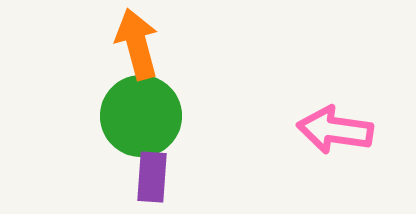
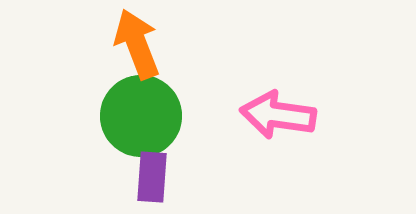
orange arrow: rotated 6 degrees counterclockwise
pink arrow: moved 57 px left, 15 px up
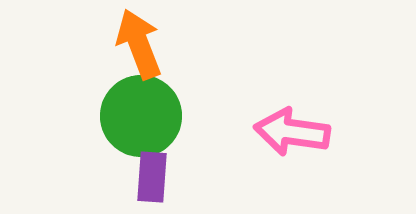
orange arrow: moved 2 px right
pink arrow: moved 14 px right, 17 px down
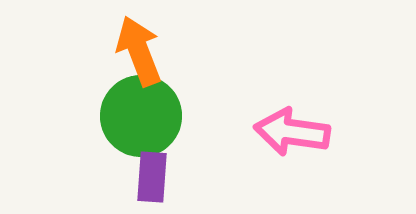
orange arrow: moved 7 px down
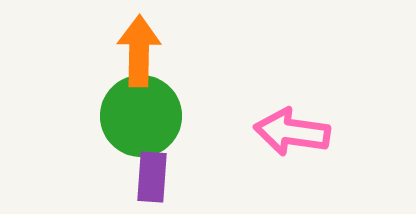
orange arrow: rotated 22 degrees clockwise
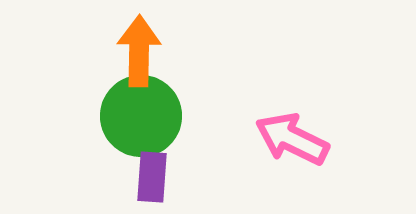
pink arrow: moved 7 px down; rotated 18 degrees clockwise
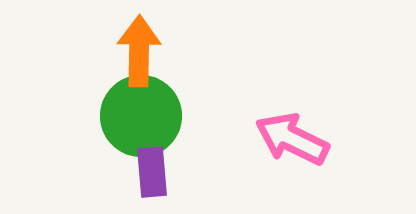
purple rectangle: moved 5 px up; rotated 9 degrees counterclockwise
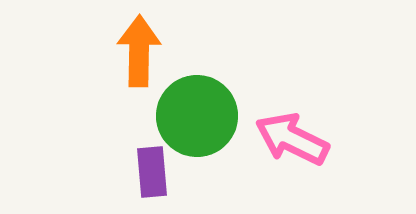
green circle: moved 56 px right
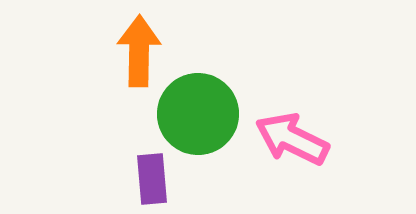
green circle: moved 1 px right, 2 px up
purple rectangle: moved 7 px down
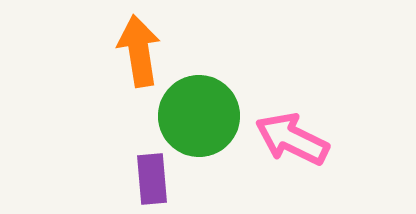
orange arrow: rotated 10 degrees counterclockwise
green circle: moved 1 px right, 2 px down
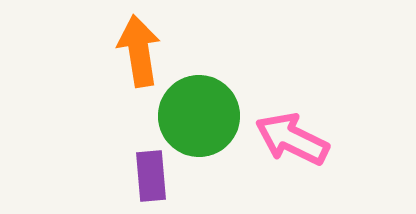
purple rectangle: moved 1 px left, 3 px up
